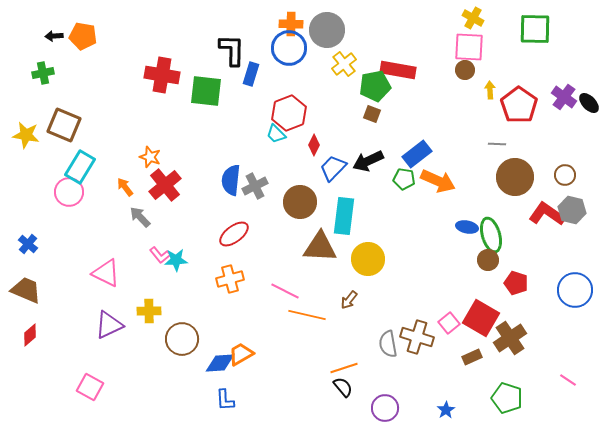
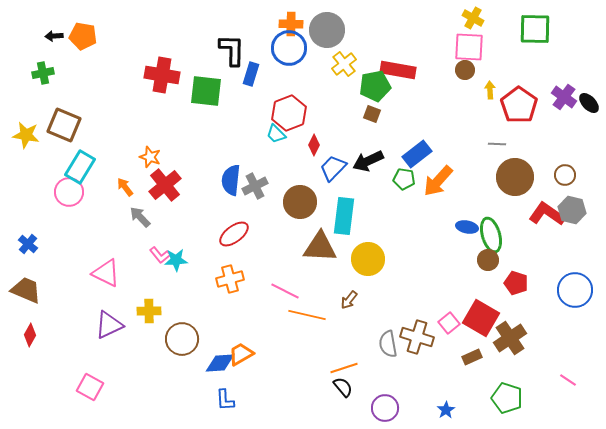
orange arrow at (438, 181): rotated 108 degrees clockwise
red diamond at (30, 335): rotated 20 degrees counterclockwise
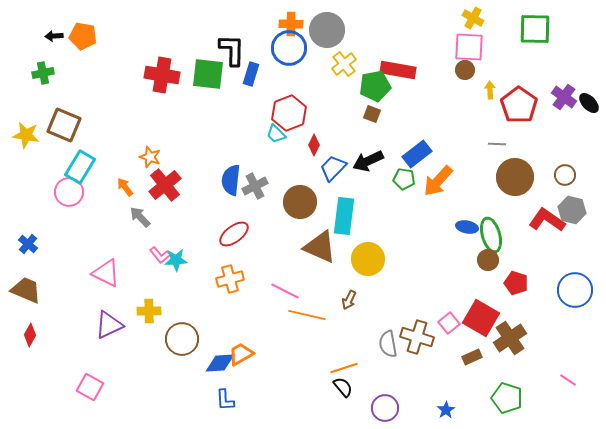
green square at (206, 91): moved 2 px right, 17 px up
red L-shape at (547, 214): moved 6 px down
brown triangle at (320, 247): rotated 21 degrees clockwise
brown arrow at (349, 300): rotated 12 degrees counterclockwise
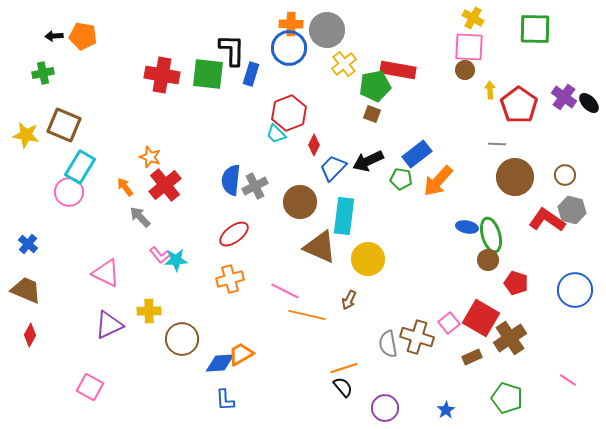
green pentagon at (404, 179): moved 3 px left
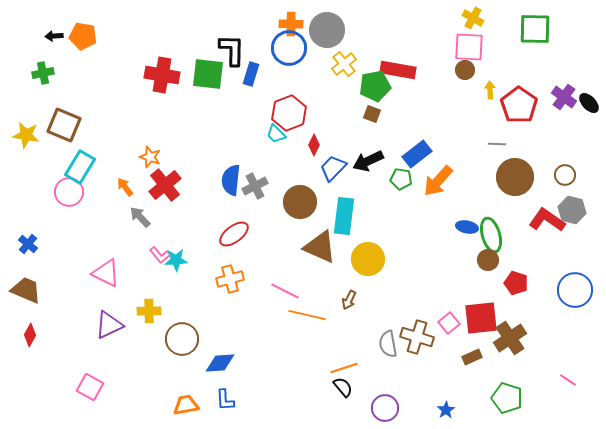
red square at (481, 318): rotated 36 degrees counterclockwise
orange trapezoid at (241, 354): moved 55 px left, 51 px down; rotated 20 degrees clockwise
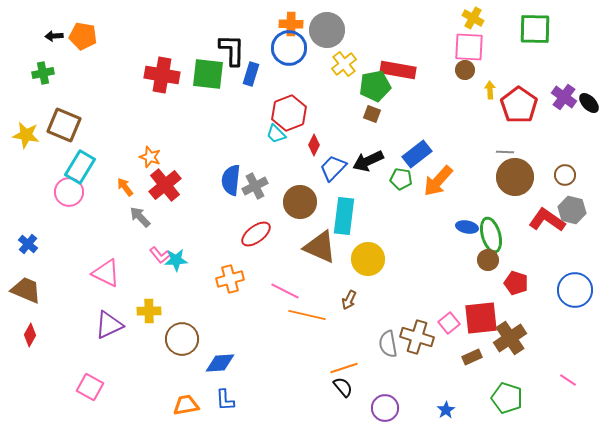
gray line at (497, 144): moved 8 px right, 8 px down
red ellipse at (234, 234): moved 22 px right
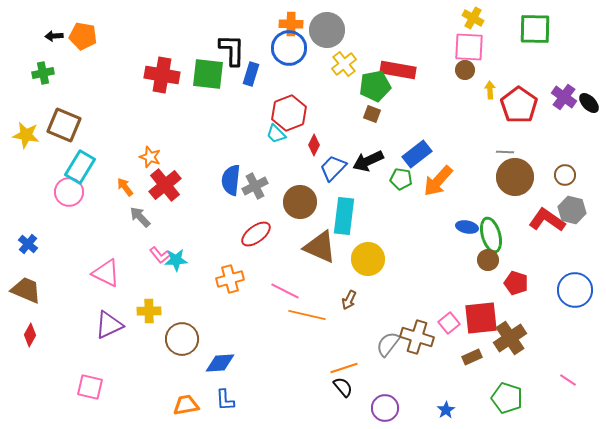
gray semicircle at (388, 344): rotated 48 degrees clockwise
pink square at (90, 387): rotated 16 degrees counterclockwise
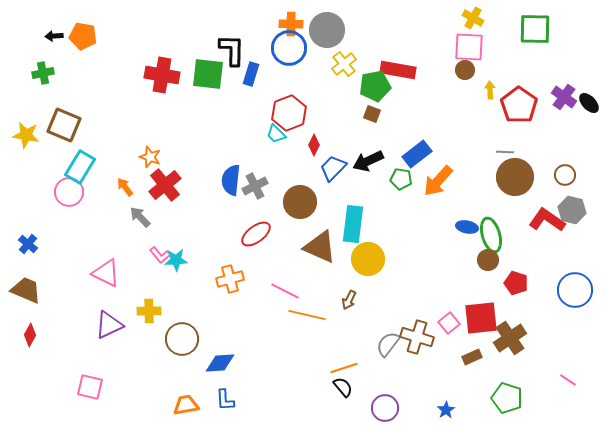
cyan rectangle at (344, 216): moved 9 px right, 8 px down
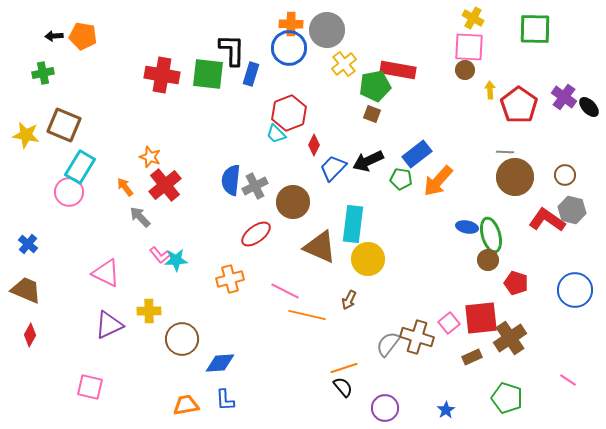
black ellipse at (589, 103): moved 4 px down
brown circle at (300, 202): moved 7 px left
